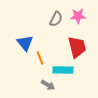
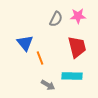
cyan rectangle: moved 9 px right, 6 px down
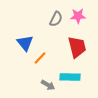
orange line: rotated 64 degrees clockwise
cyan rectangle: moved 2 px left, 1 px down
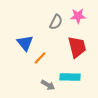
gray semicircle: moved 3 px down
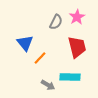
pink star: moved 1 px left, 1 px down; rotated 28 degrees counterclockwise
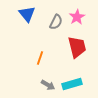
blue triangle: moved 2 px right, 29 px up
orange line: rotated 24 degrees counterclockwise
cyan rectangle: moved 2 px right, 7 px down; rotated 18 degrees counterclockwise
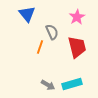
gray semicircle: moved 4 px left, 10 px down; rotated 49 degrees counterclockwise
orange line: moved 11 px up
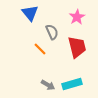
blue triangle: moved 3 px right, 1 px up
orange line: moved 2 px down; rotated 64 degrees counterclockwise
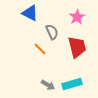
blue triangle: rotated 24 degrees counterclockwise
